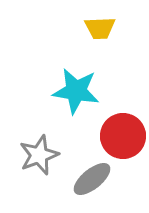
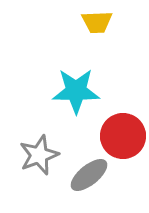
yellow trapezoid: moved 3 px left, 6 px up
cyan star: rotated 9 degrees counterclockwise
gray ellipse: moved 3 px left, 4 px up
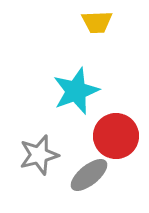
cyan star: rotated 21 degrees counterclockwise
red circle: moved 7 px left
gray star: rotated 6 degrees clockwise
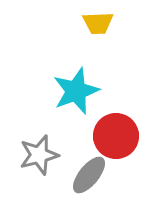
yellow trapezoid: moved 1 px right, 1 px down
gray ellipse: rotated 12 degrees counterclockwise
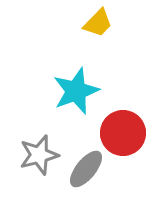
yellow trapezoid: rotated 44 degrees counterclockwise
red circle: moved 7 px right, 3 px up
gray ellipse: moved 3 px left, 6 px up
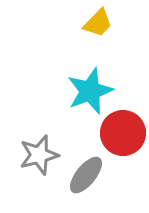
cyan star: moved 14 px right
gray ellipse: moved 6 px down
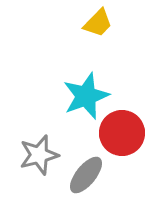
cyan star: moved 4 px left, 5 px down
red circle: moved 1 px left
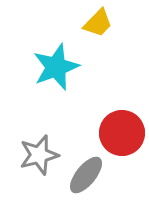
cyan star: moved 30 px left, 29 px up
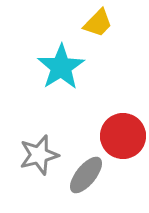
cyan star: moved 5 px right; rotated 12 degrees counterclockwise
red circle: moved 1 px right, 3 px down
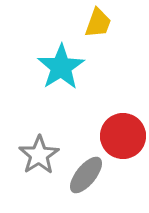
yellow trapezoid: rotated 24 degrees counterclockwise
gray star: rotated 18 degrees counterclockwise
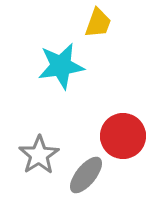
cyan star: moved 1 px up; rotated 24 degrees clockwise
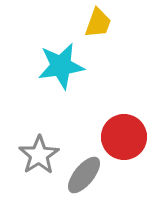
red circle: moved 1 px right, 1 px down
gray ellipse: moved 2 px left
